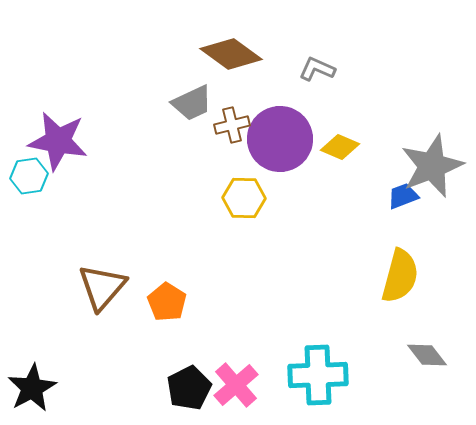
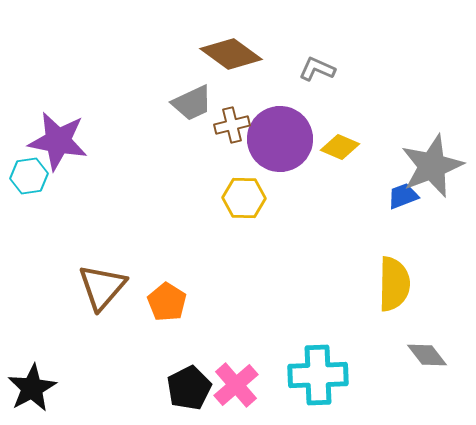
yellow semicircle: moved 6 px left, 8 px down; rotated 14 degrees counterclockwise
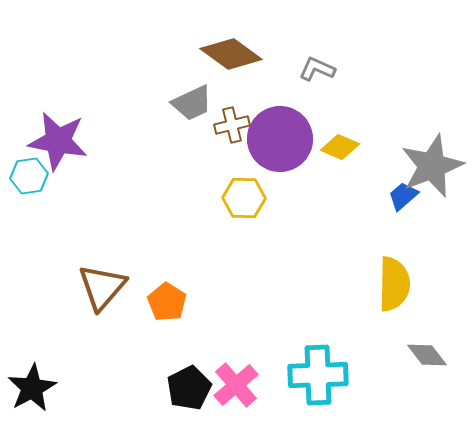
blue trapezoid: rotated 20 degrees counterclockwise
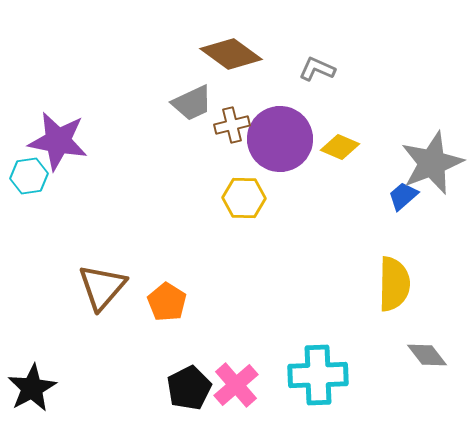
gray star: moved 3 px up
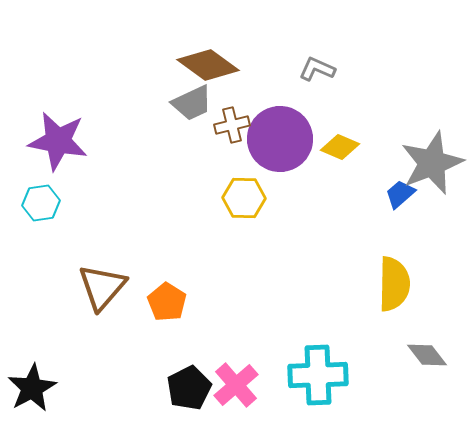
brown diamond: moved 23 px left, 11 px down
cyan hexagon: moved 12 px right, 27 px down
blue trapezoid: moved 3 px left, 2 px up
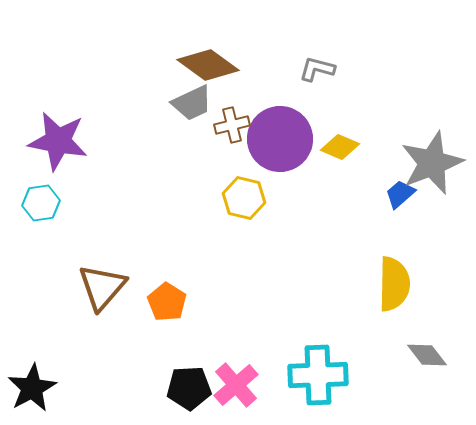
gray L-shape: rotated 9 degrees counterclockwise
yellow hexagon: rotated 12 degrees clockwise
black pentagon: rotated 24 degrees clockwise
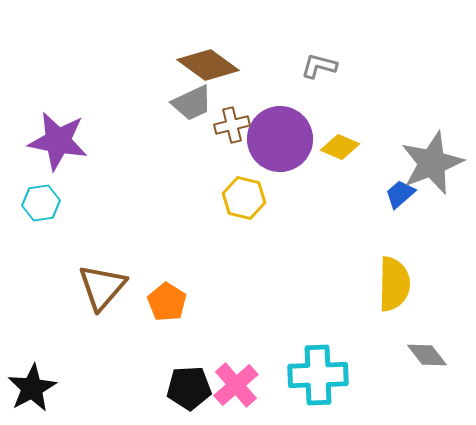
gray L-shape: moved 2 px right, 3 px up
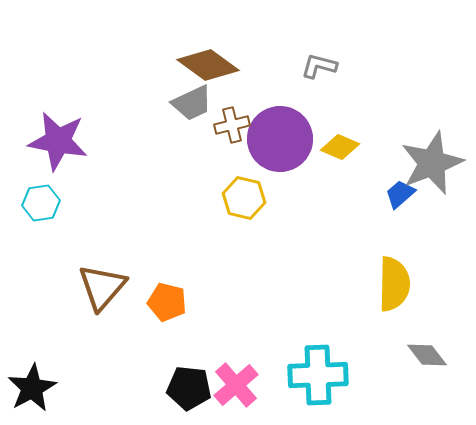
orange pentagon: rotated 18 degrees counterclockwise
black pentagon: rotated 9 degrees clockwise
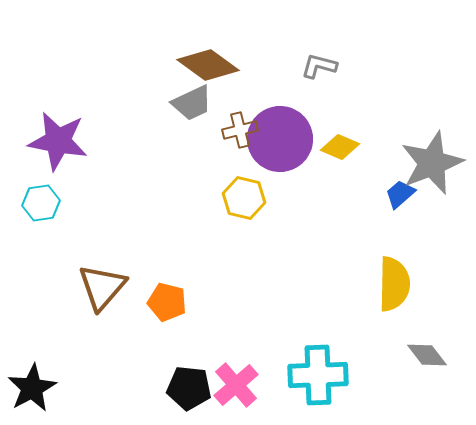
brown cross: moved 8 px right, 5 px down
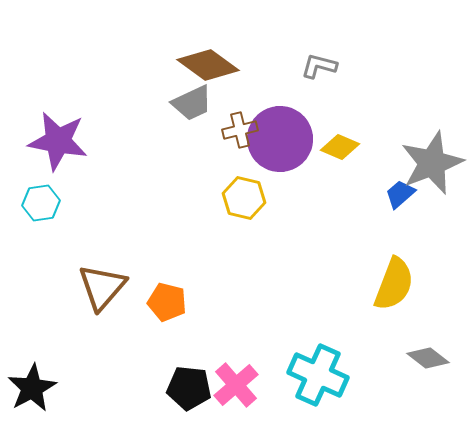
yellow semicircle: rotated 20 degrees clockwise
gray diamond: moved 1 px right, 3 px down; rotated 15 degrees counterclockwise
cyan cross: rotated 26 degrees clockwise
